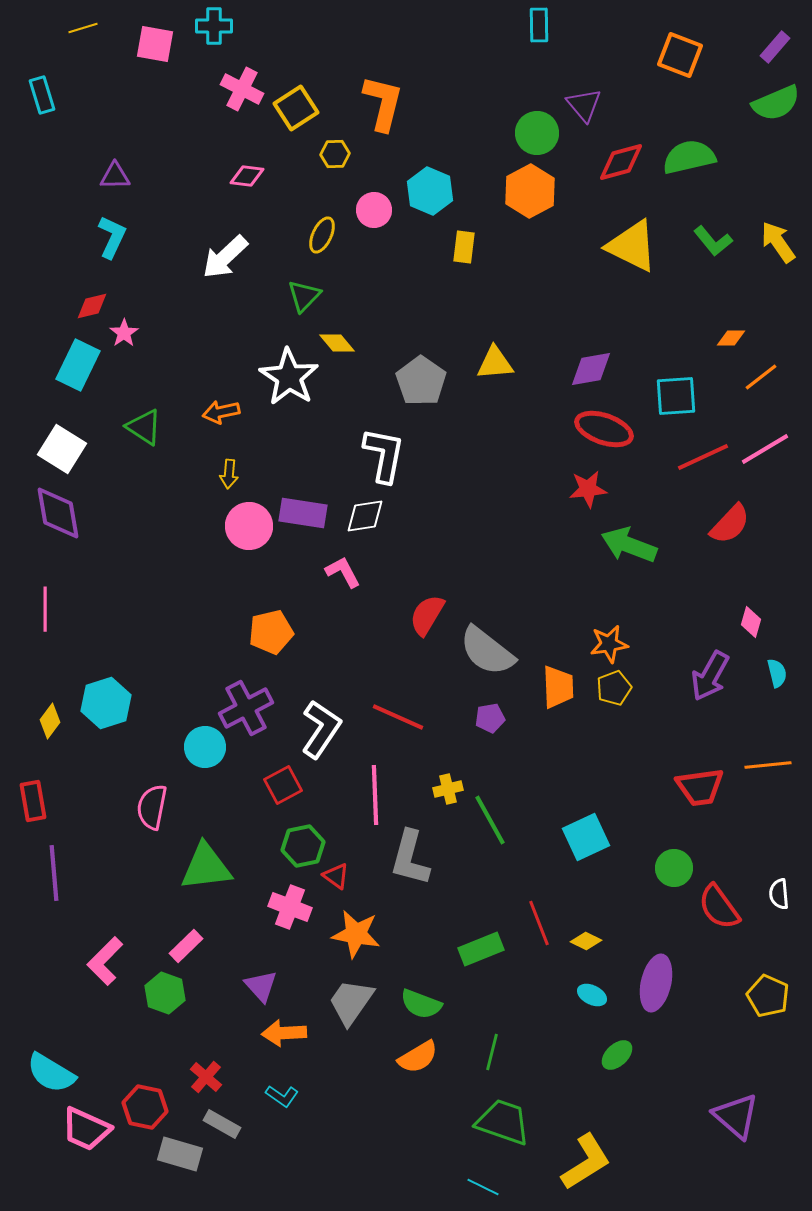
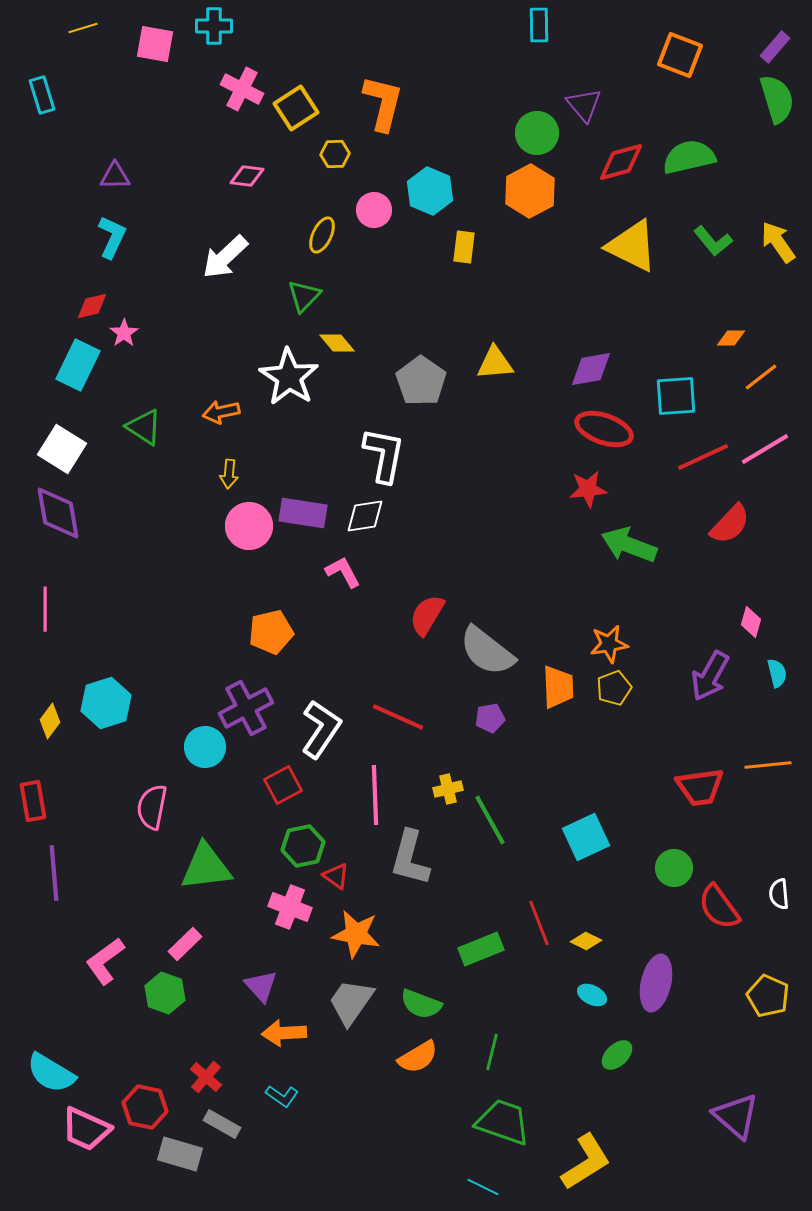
green semicircle at (776, 103): moved 1 px right, 4 px up; rotated 84 degrees counterclockwise
pink rectangle at (186, 946): moved 1 px left, 2 px up
pink L-shape at (105, 961): rotated 9 degrees clockwise
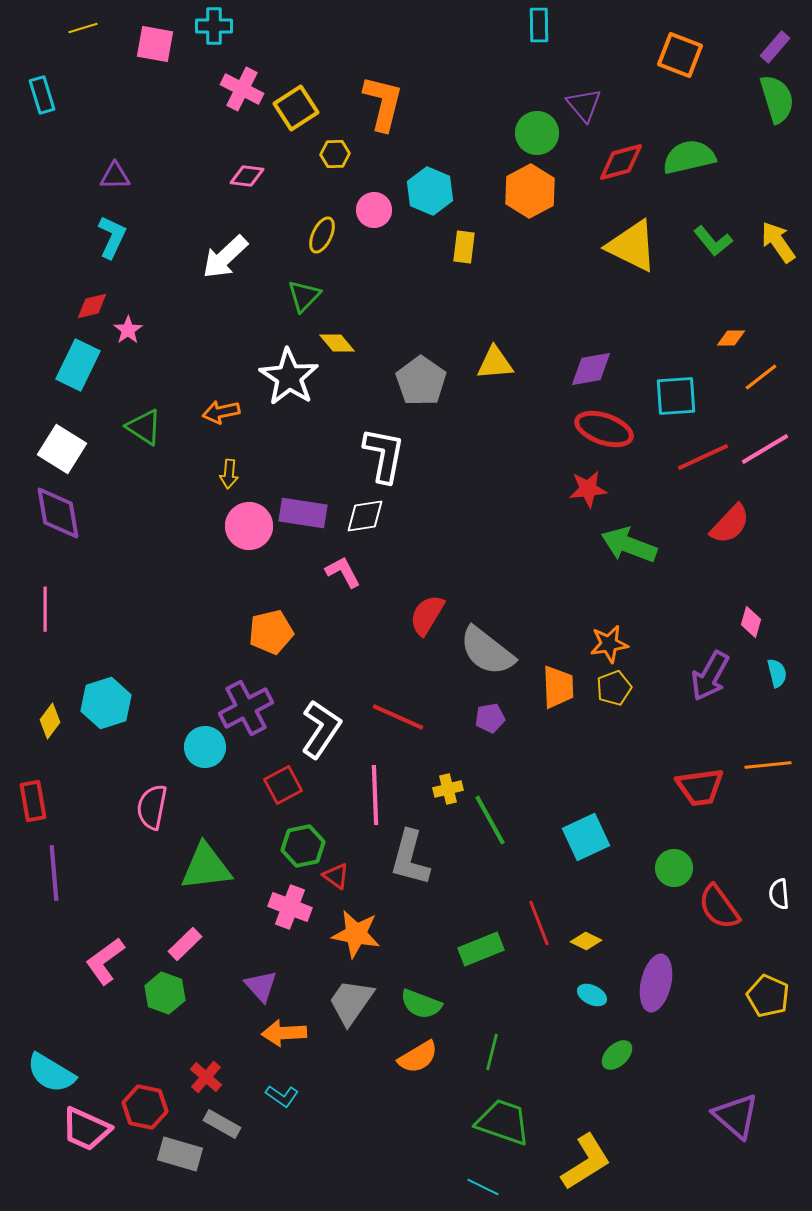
pink star at (124, 333): moved 4 px right, 3 px up
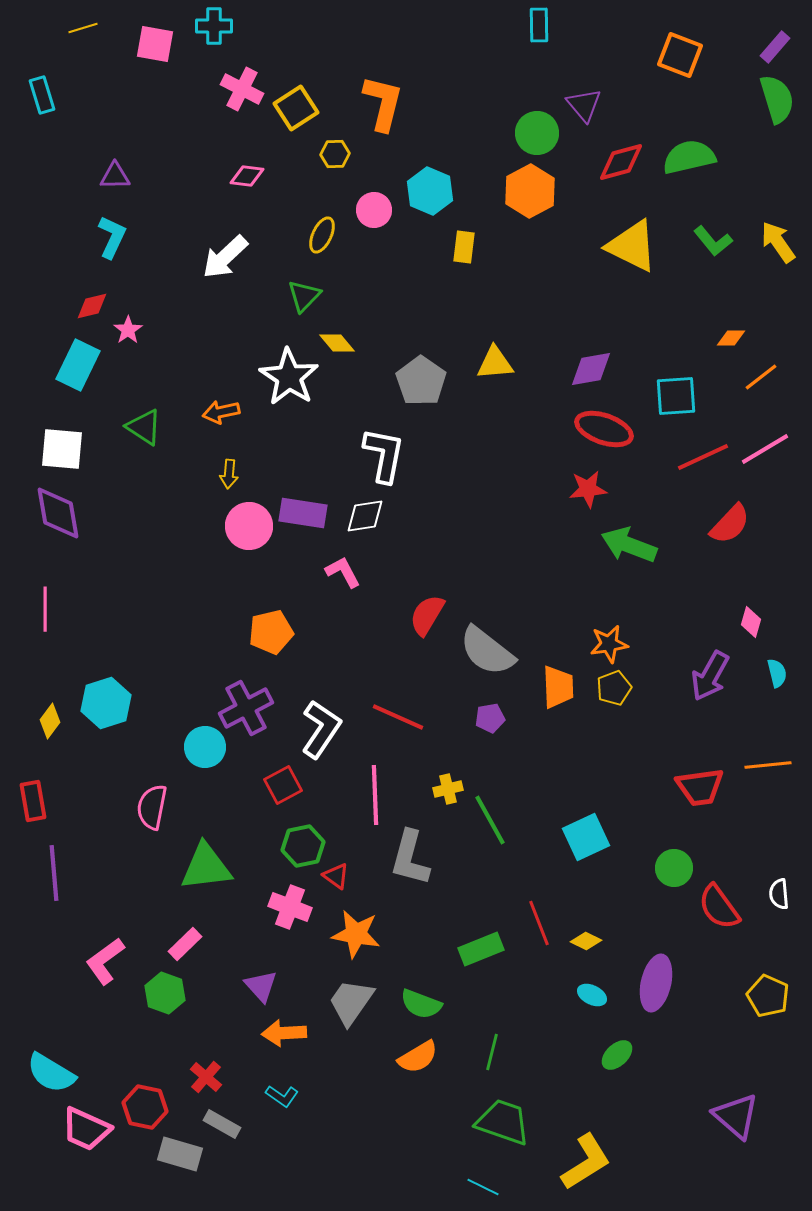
white square at (62, 449): rotated 27 degrees counterclockwise
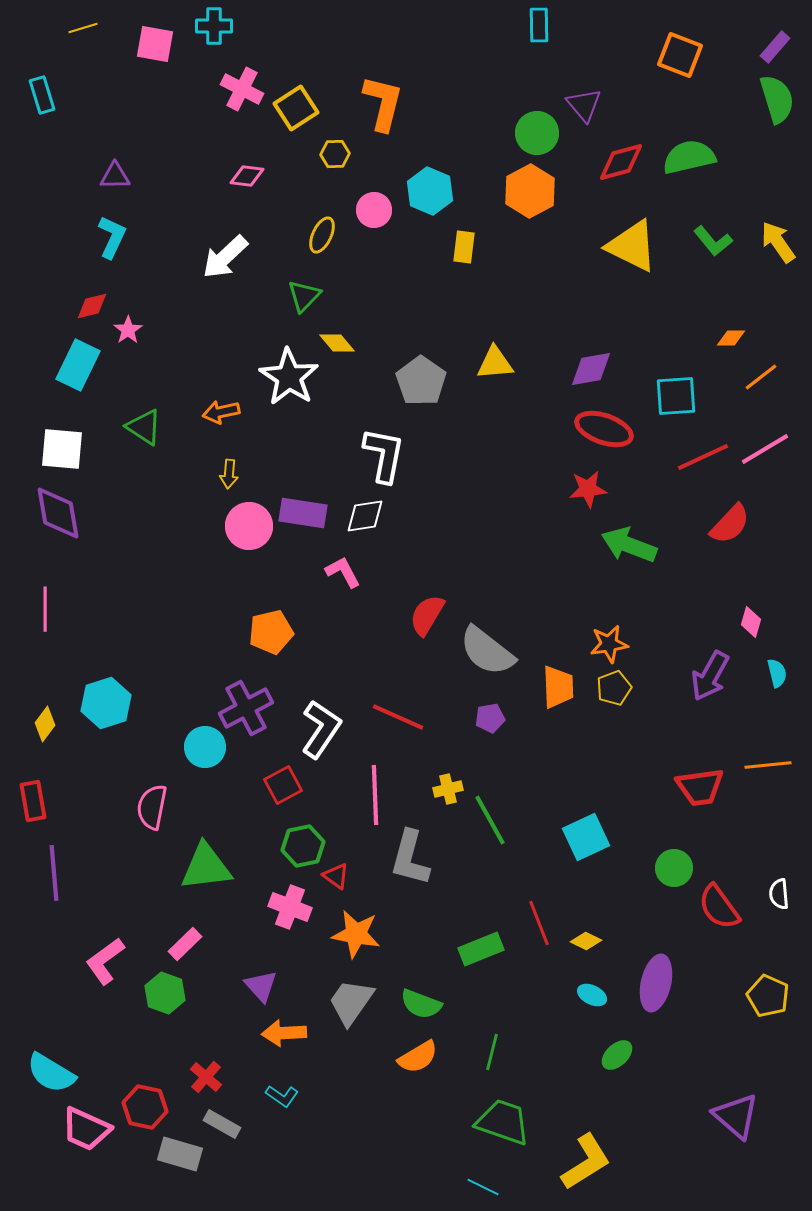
yellow diamond at (50, 721): moved 5 px left, 3 px down
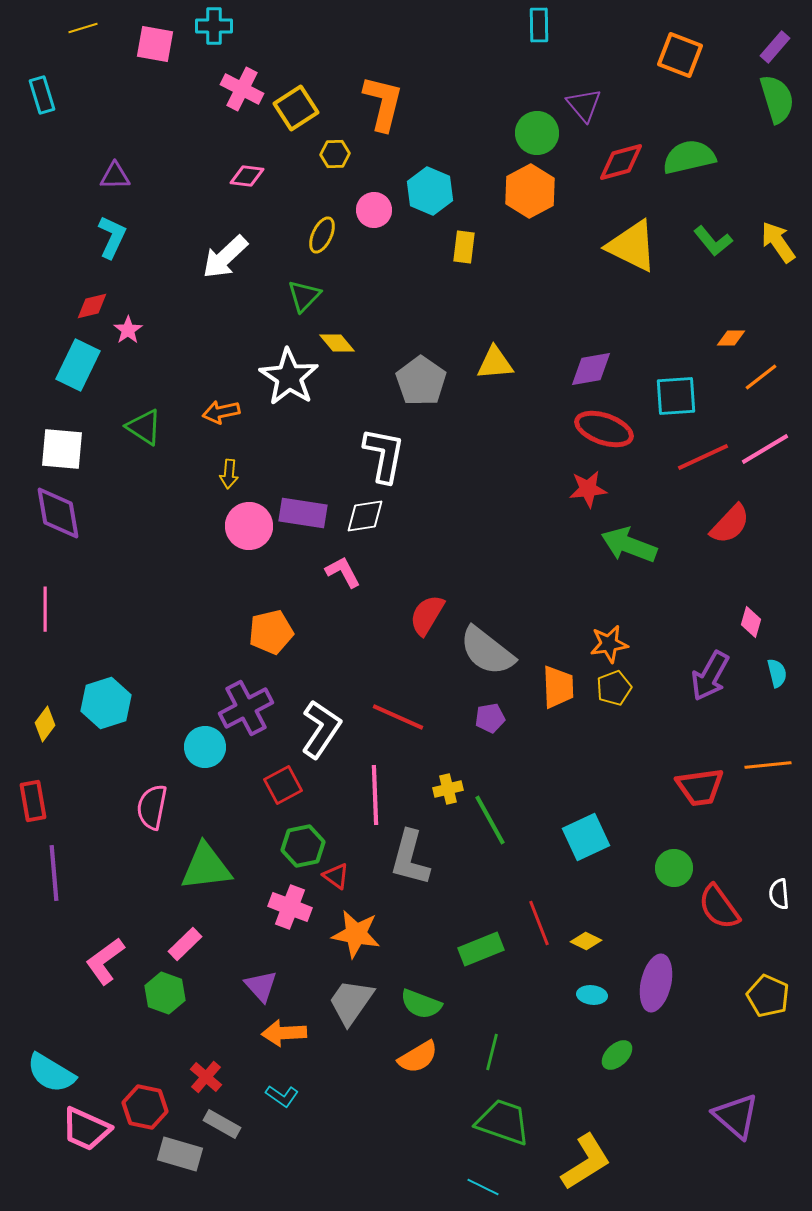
cyan ellipse at (592, 995): rotated 20 degrees counterclockwise
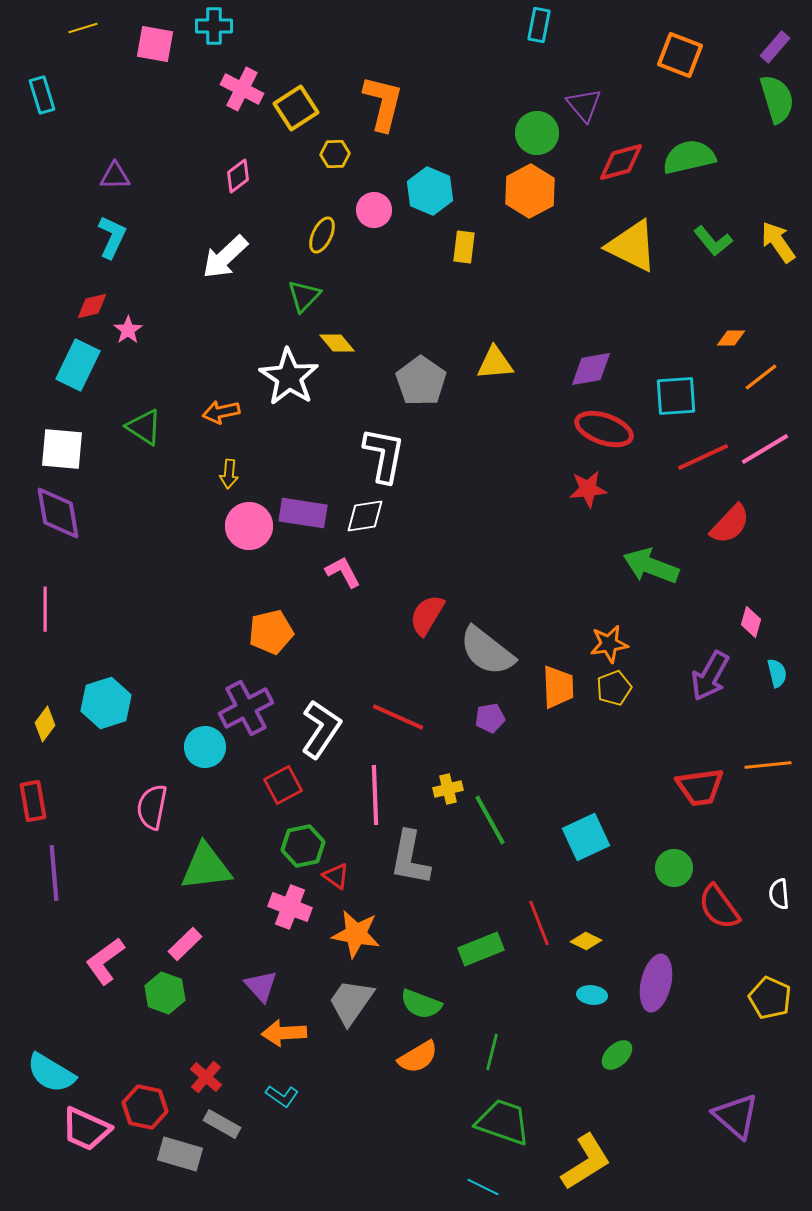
cyan rectangle at (539, 25): rotated 12 degrees clockwise
pink diamond at (247, 176): moved 9 px left; rotated 44 degrees counterclockwise
green arrow at (629, 545): moved 22 px right, 21 px down
gray L-shape at (410, 858): rotated 4 degrees counterclockwise
yellow pentagon at (768, 996): moved 2 px right, 2 px down
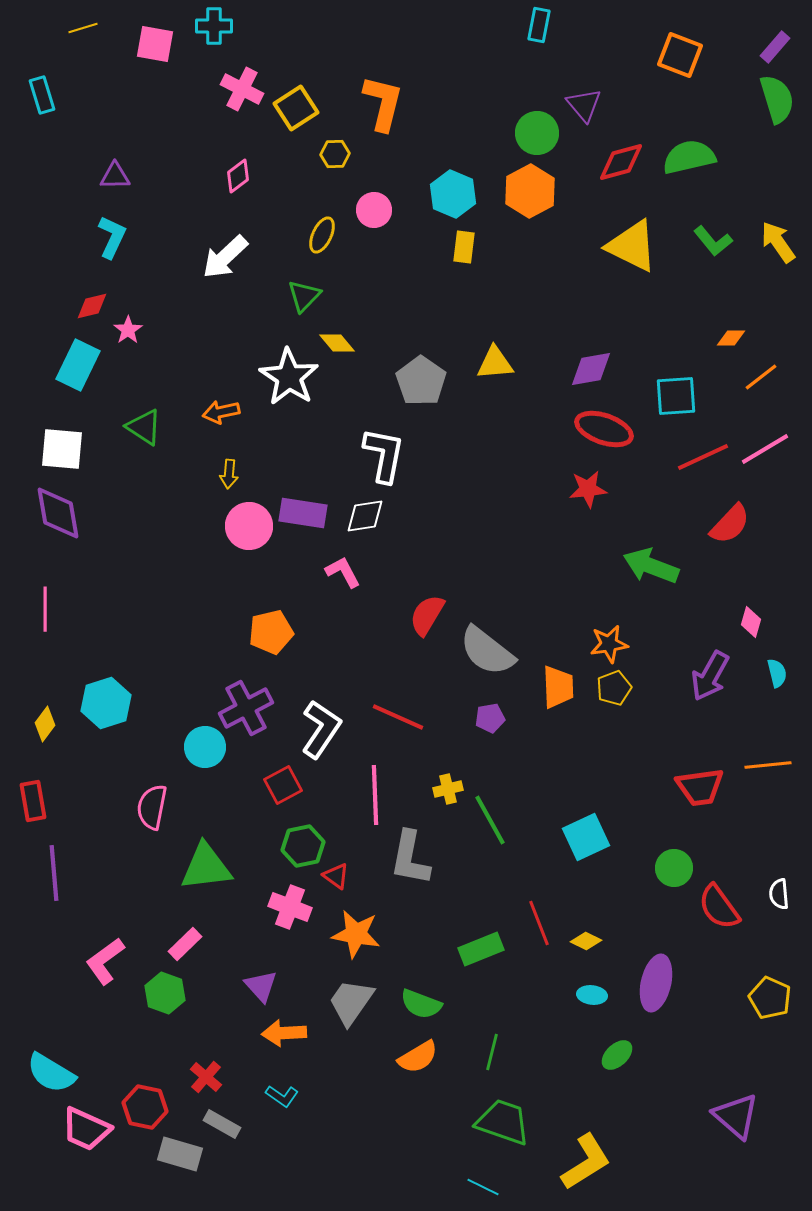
cyan hexagon at (430, 191): moved 23 px right, 3 px down
